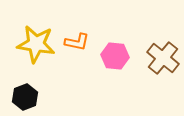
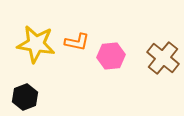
pink hexagon: moved 4 px left; rotated 12 degrees counterclockwise
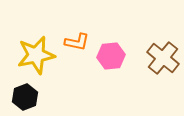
yellow star: moved 11 px down; rotated 21 degrees counterclockwise
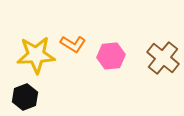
orange L-shape: moved 4 px left, 2 px down; rotated 20 degrees clockwise
yellow star: rotated 9 degrees clockwise
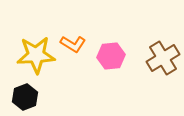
brown cross: rotated 20 degrees clockwise
